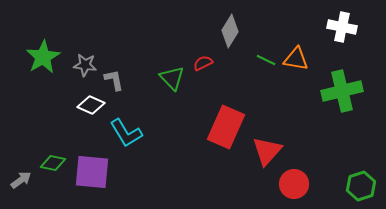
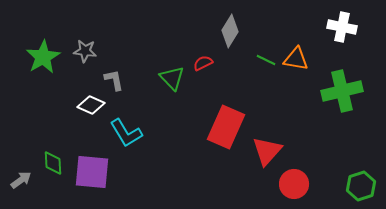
gray star: moved 14 px up
green diamond: rotated 75 degrees clockwise
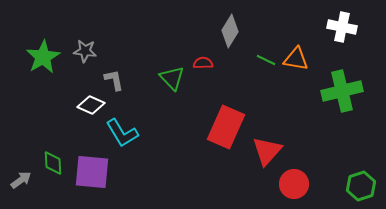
red semicircle: rotated 24 degrees clockwise
cyan L-shape: moved 4 px left
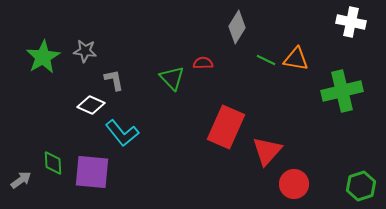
white cross: moved 9 px right, 5 px up
gray diamond: moved 7 px right, 4 px up
cyan L-shape: rotated 8 degrees counterclockwise
